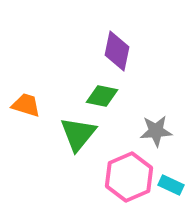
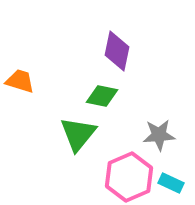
orange trapezoid: moved 6 px left, 24 px up
gray star: moved 3 px right, 4 px down
cyan rectangle: moved 2 px up
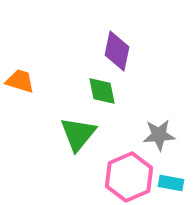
green diamond: moved 5 px up; rotated 68 degrees clockwise
cyan rectangle: rotated 15 degrees counterclockwise
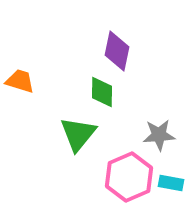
green diamond: moved 1 px down; rotated 12 degrees clockwise
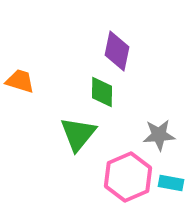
pink hexagon: moved 1 px left
